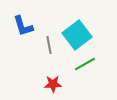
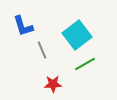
gray line: moved 7 px left, 5 px down; rotated 12 degrees counterclockwise
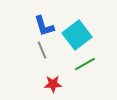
blue L-shape: moved 21 px right
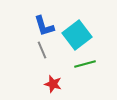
green line: rotated 15 degrees clockwise
red star: rotated 18 degrees clockwise
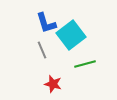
blue L-shape: moved 2 px right, 3 px up
cyan square: moved 6 px left
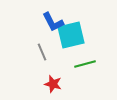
blue L-shape: moved 7 px right, 1 px up; rotated 10 degrees counterclockwise
cyan square: rotated 24 degrees clockwise
gray line: moved 2 px down
